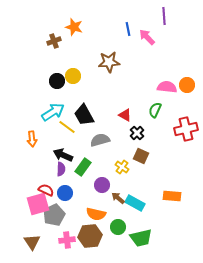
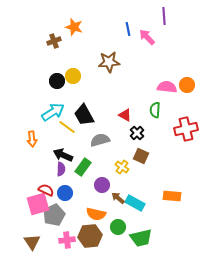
green semicircle: rotated 21 degrees counterclockwise
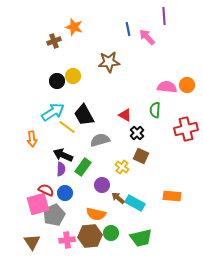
green circle: moved 7 px left, 6 px down
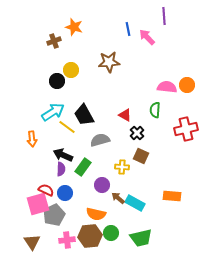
yellow circle: moved 2 px left, 6 px up
yellow cross: rotated 32 degrees counterclockwise
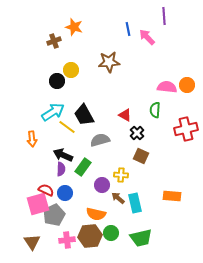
yellow cross: moved 1 px left, 8 px down
cyan rectangle: rotated 48 degrees clockwise
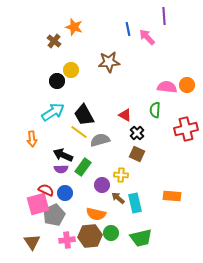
brown cross: rotated 32 degrees counterclockwise
yellow line: moved 12 px right, 5 px down
brown square: moved 4 px left, 2 px up
purple semicircle: rotated 88 degrees clockwise
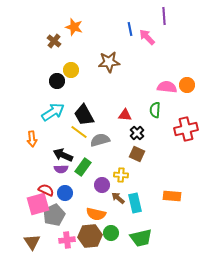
blue line: moved 2 px right
red triangle: rotated 24 degrees counterclockwise
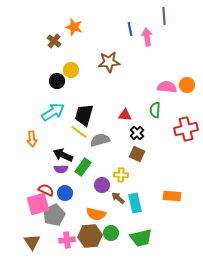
pink arrow: rotated 36 degrees clockwise
black trapezoid: rotated 45 degrees clockwise
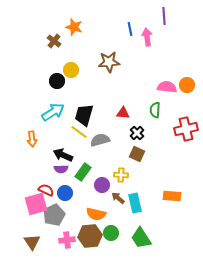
red triangle: moved 2 px left, 2 px up
green rectangle: moved 5 px down
pink square: moved 2 px left
green trapezoid: rotated 70 degrees clockwise
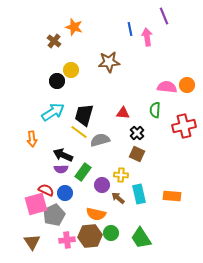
purple line: rotated 18 degrees counterclockwise
red cross: moved 2 px left, 3 px up
cyan rectangle: moved 4 px right, 9 px up
